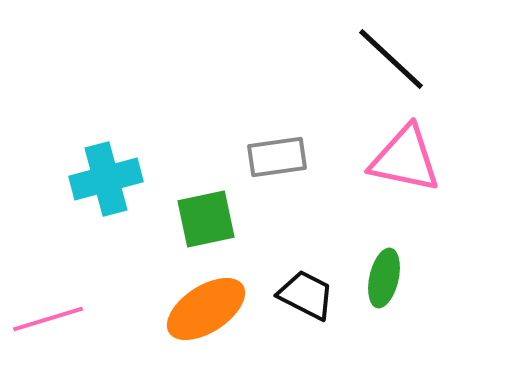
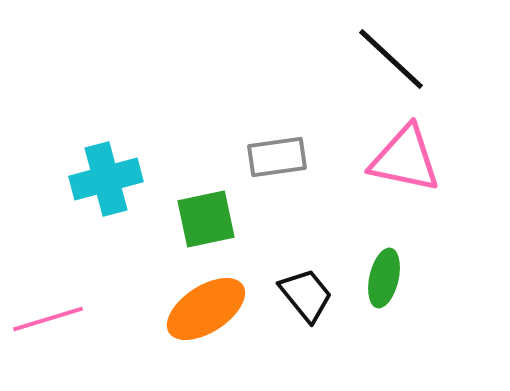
black trapezoid: rotated 24 degrees clockwise
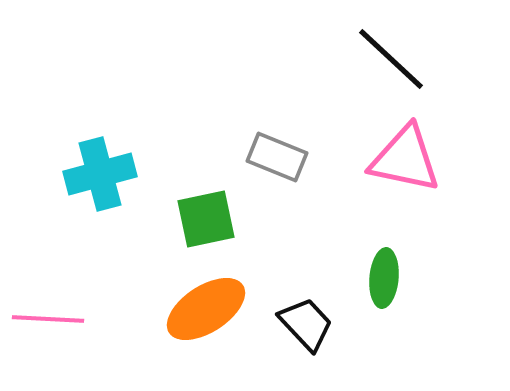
gray rectangle: rotated 30 degrees clockwise
cyan cross: moved 6 px left, 5 px up
green ellipse: rotated 8 degrees counterclockwise
black trapezoid: moved 29 px down; rotated 4 degrees counterclockwise
pink line: rotated 20 degrees clockwise
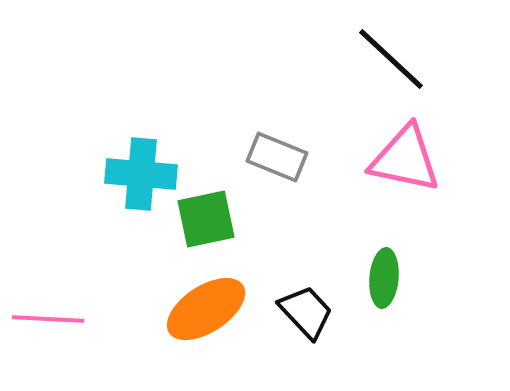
cyan cross: moved 41 px right; rotated 20 degrees clockwise
black trapezoid: moved 12 px up
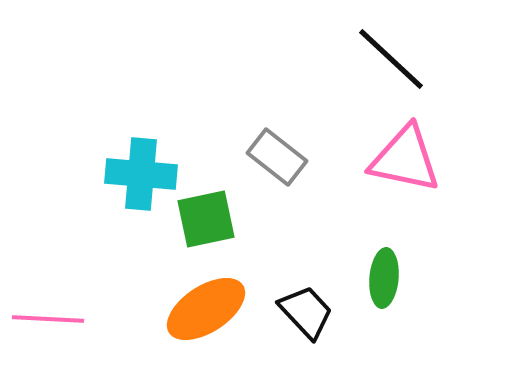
gray rectangle: rotated 16 degrees clockwise
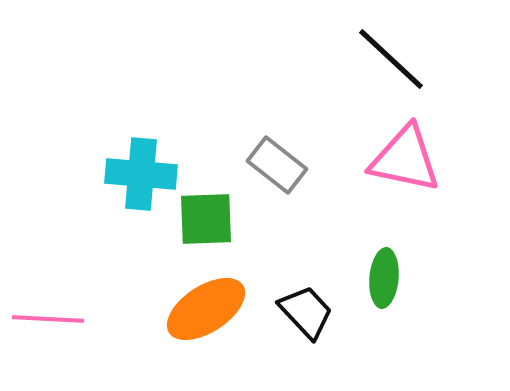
gray rectangle: moved 8 px down
green square: rotated 10 degrees clockwise
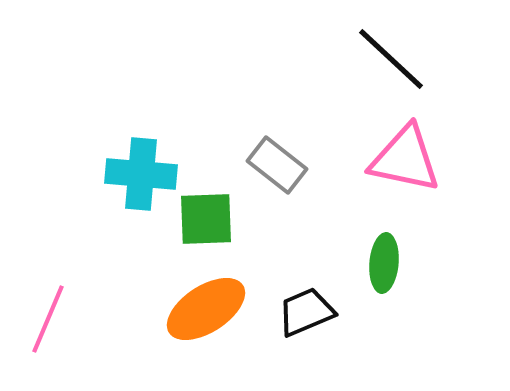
green ellipse: moved 15 px up
black trapezoid: rotated 70 degrees counterclockwise
pink line: rotated 70 degrees counterclockwise
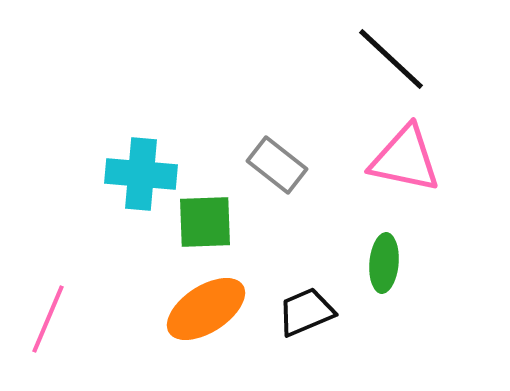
green square: moved 1 px left, 3 px down
